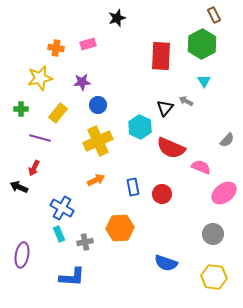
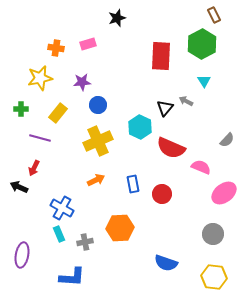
blue rectangle: moved 3 px up
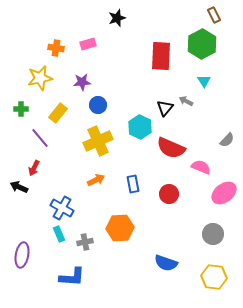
purple line: rotated 35 degrees clockwise
red circle: moved 7 px right
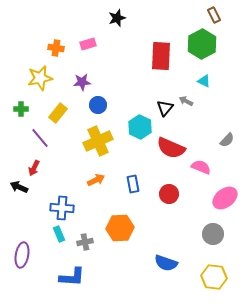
cyan triangle: rotated 32 degrees counterclockwise
pink ellipse: moved 1 px right, 5 px down
blue cross: rotated 25 degrees counterclockwise
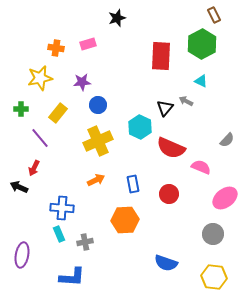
cyan triangle: moved 3 px left
orange hexagon: moved 5 px right, 8 px up
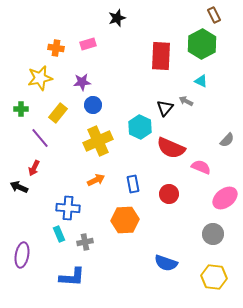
blue circle: moved 5 px left
blue cross: moved 6 px right
